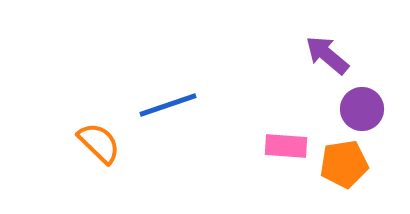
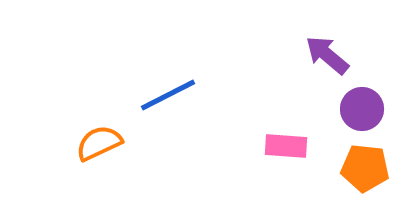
blue line: moved 10 px up; rotated 8 degrees counterclockwise
orange semicircle: rotated 69 degrees counterclockwise
orange pentagon: moved 21 px right, 4 px down; rotated 15 degrees clockwise
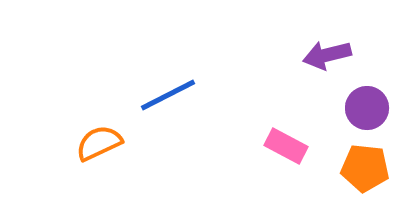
purple arrow: rotated 54 degrees counterclockwise
purple circle: moved 5 px right, 1 px up
pink rectangle: rotated 24 degrees clockwise
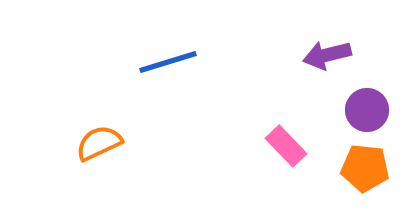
blue line: moved 33 px up; rotated 10 degrees clockwise
purple circle: moved 2 px down
pink rectangle: rotated 18 degrees clockwise
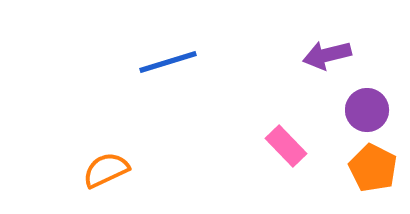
orange semicircle: moved 7 px right, 27 px down
orange pentagon: moved 8 px right; rotated 21 degrees clockwise
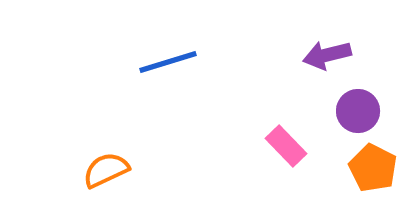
purple circle: moved 9 px left, 1 px down
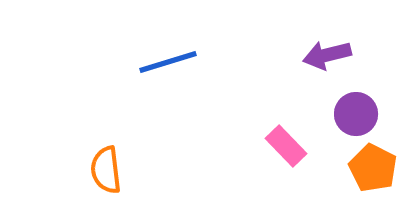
purple circle: moved 2 px left, 3 px down
orange semicircle: rotated 72 degrees counterclockwise
